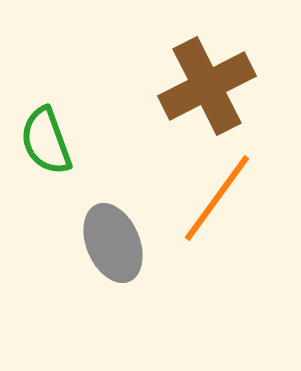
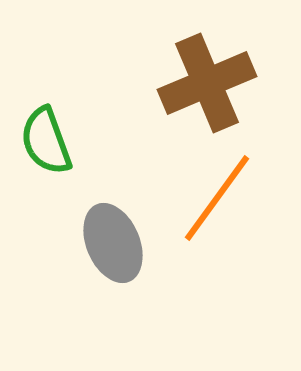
brown cross: moved 3 px up; rotated 4 degrees clockwise
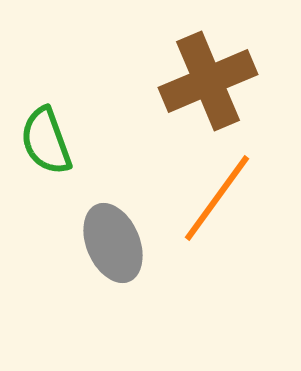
brown cross: moved 1 px right, 2 px up
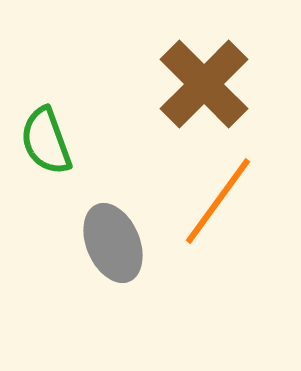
brown cross: moved 4 px left, 3 px down; rotated 22 degrees counterclockwise
orange line: moved 1 px right, 3 px down
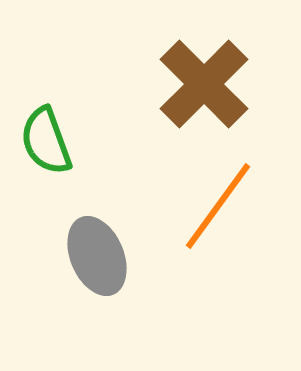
orange line: moved 5 px down
gray ellipse: moved 16 px left, 13 px down
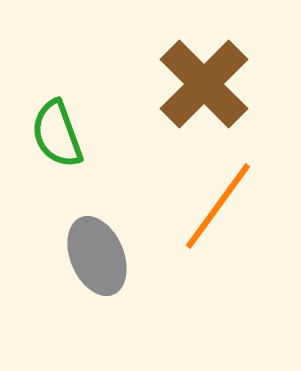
green semicircle: moved 11 px right, 7 px up
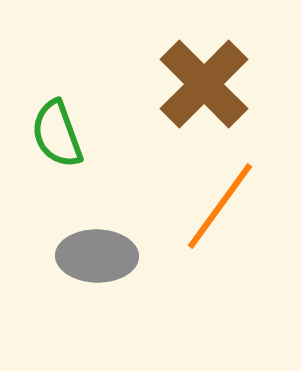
orange line: moved 2 px right
gray ellipse: rotated 66 degrees counterclockwise
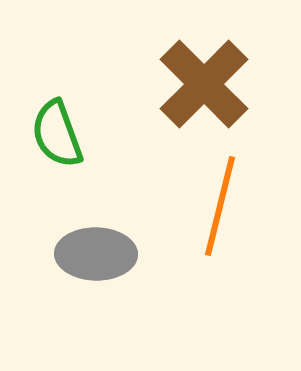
orange line: rotated 22 degrees counterclockwise
gray ellipse: moved 1 px left, 2 px up
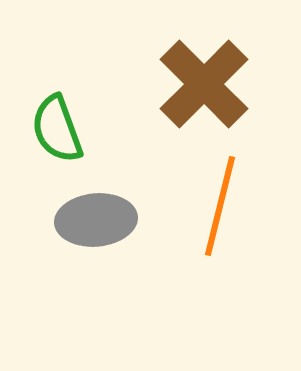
green semicircle: moved 5 px up
gray ellipse: moved 34 px up; rotated 6 degrees counterclockwise
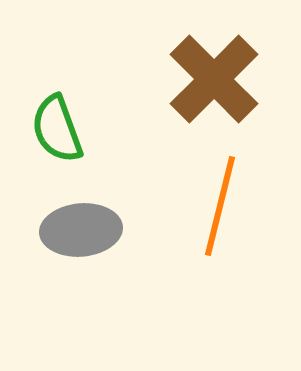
brown cross: moved 10 px right, 5 px up
gray ellipse: moved 15 px left, 10 px down
